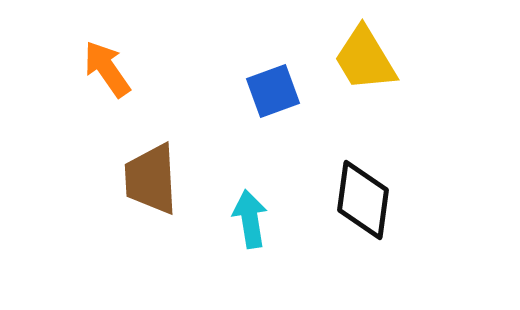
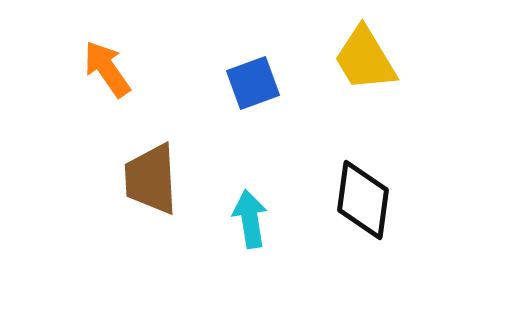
blue square: moved 20 px left, 8 px up
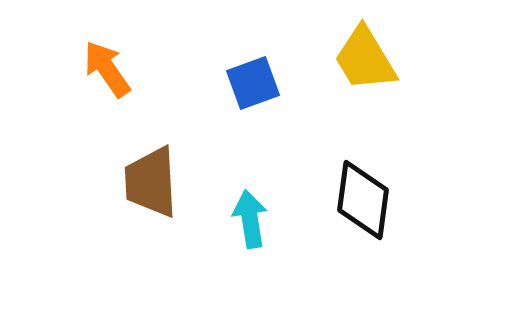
brown trapezoid: moved 3 px down
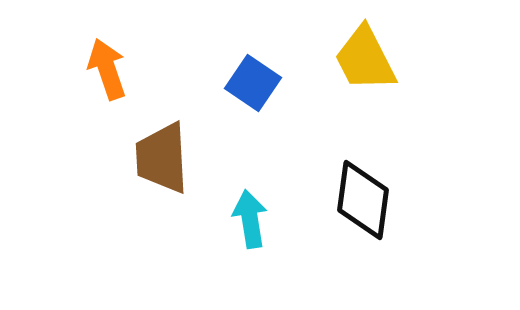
yellow trapezoid: rotated 4 degrees clockwise
orange arrow: rotated 16 degrees clockwise
blue square: rotated 36 degrees counterclockwise
brown trapezoid: moved 11 px right, 24 px up
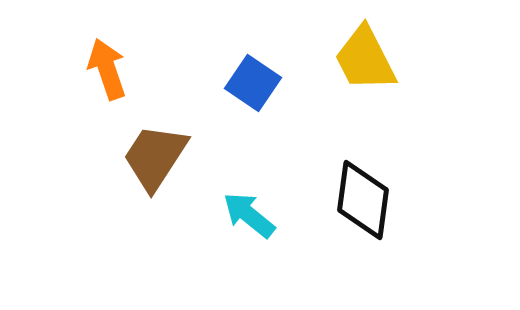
brown trapezoid: moved 7 px left, 1 px up; rotated 36 degrees clockwise
cyan arrow: moved 1 px left, 4 px up; rotated 42 degrees counterclockwise
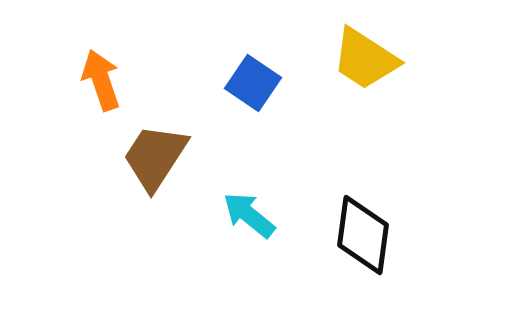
yellow trapezoid: rotated 30 degrees counterclockwise
orange arrow: moved 6 px left, 11 px down
black diamond: moved 35 px down
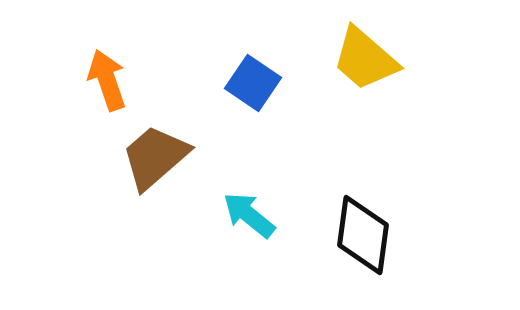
yellow trapezoid: rotated 8 degrees clockwise
orange arrow: moved 6 px right
brown trapezoid: rotated 16 degrees clockwise
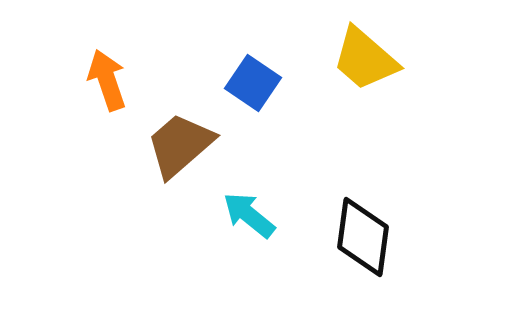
brown trapezoid: moved 25 px right, 12 px up
black diamond: moved 2 px down
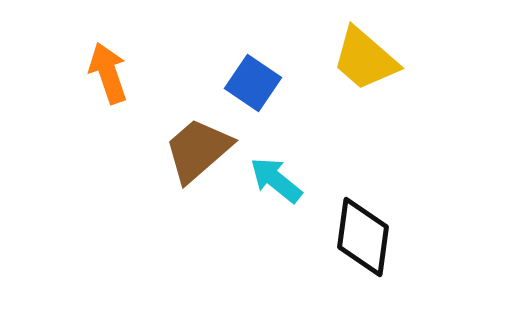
orange arrow: moved 1 px right, 7 px up
brown trapezoid: moved 18 px right, 5 px down
cyan arrow: moved 27 px right, 35 px up
